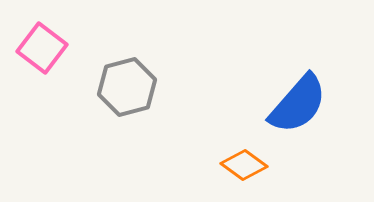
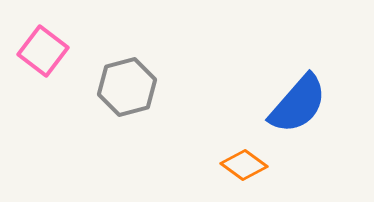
pink square: moved 1 px right, 3 px down
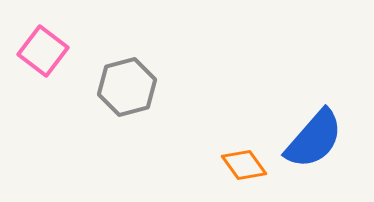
blue semicircle: moved 16 px right, 35 px down
orange diamond: rotated 18 degrees clockwise
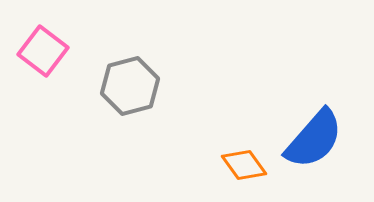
gray hexagon: moved 3 px right, 1 px up
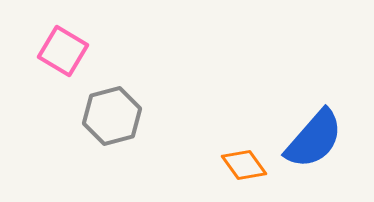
pink square: moved 20 px right; rotated 6 degrees counterclockwise
gray hexagon: moved 18 px left, 30 px down
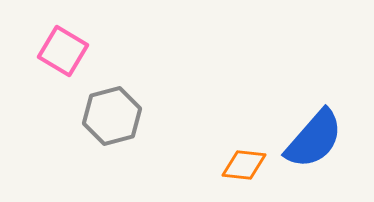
orange diamond: rotated 48 degrees counterclockwise
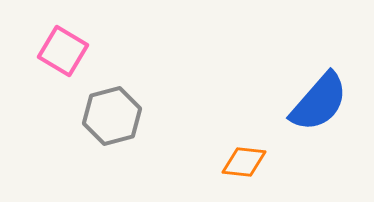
blue semicircle: moved 5 px right, 37 px up
orange diamond: moved 3 px up
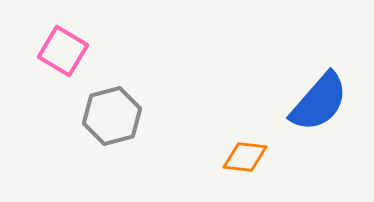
orange diamond: moved 1 px right, 5 px up
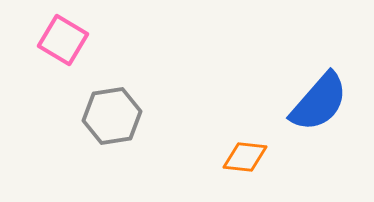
pink square: moved 11 px up
gray hexagon: rotated 6 degrees clockwise
